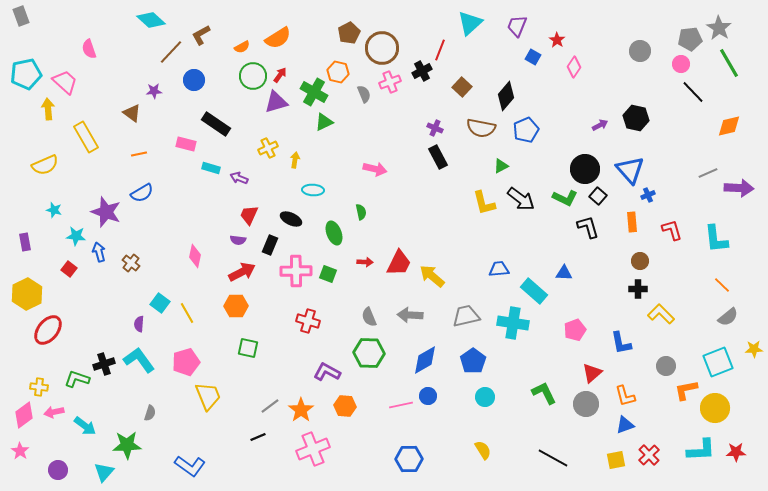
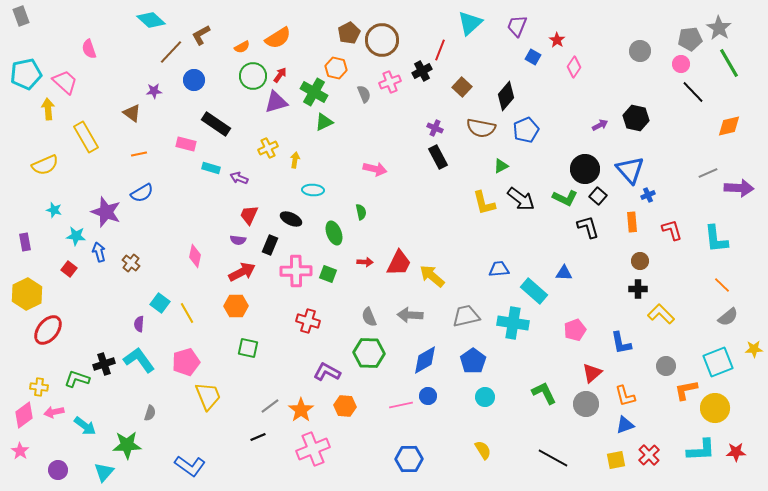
brown circle at (382, 48): moved 8 px up
orange hexagon at (338, 72): moved 2 px left, 4 px up
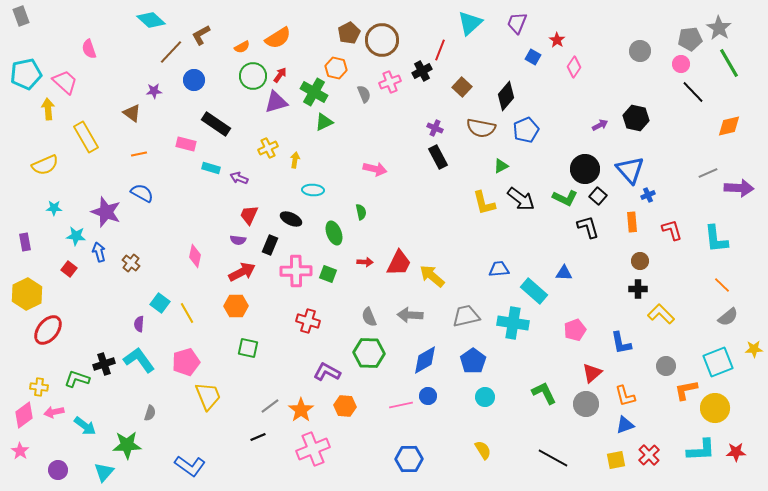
purple trapezoid at (517, 26): moved 3 px up
blue semicircle at (142, 193): rotated 120 degrees counterclockwise
cyan star at (54, 210): moved 2 px up; rotated 14 degrees counterclockwise
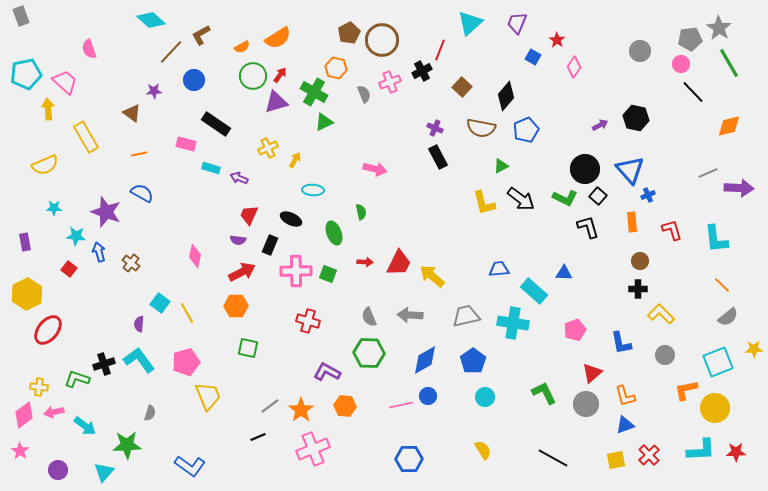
yellow arrow at (295, 160): rotated 21 degrees clockwise
gray circle at (666, 366): moved 1 px left, 11 px up
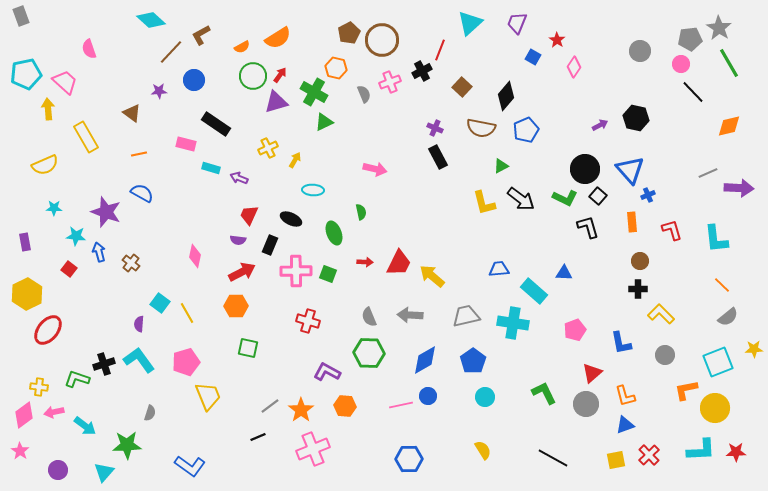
purple star at (154, 91): moved 5 px right
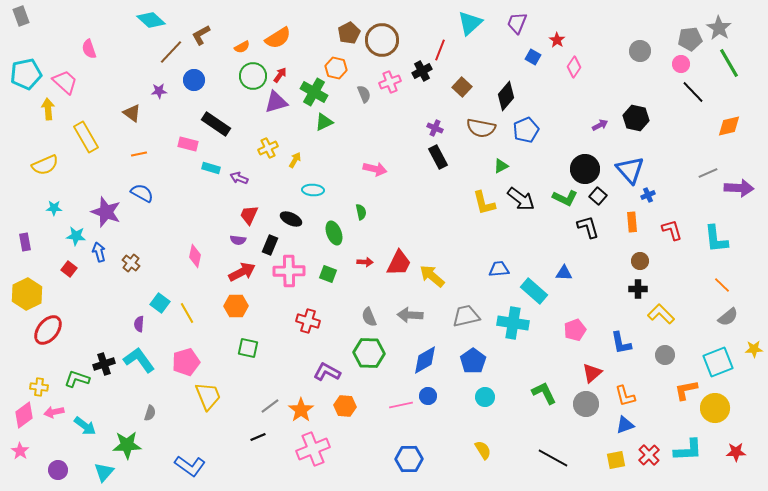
pink rectangle at (186, 144): moved 2 px right
pink cross at (296, 271): moved 7 px left
cyan L-shape at (701, 450): moved 13 px left
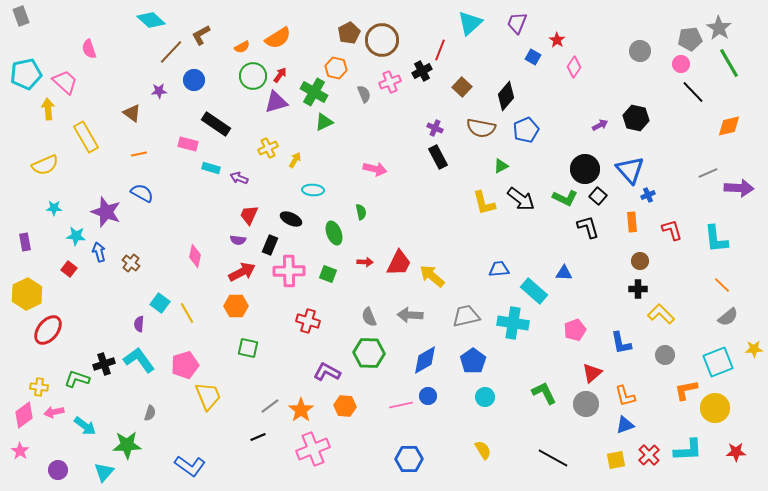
pink pentagon at (186, 362): moved 1 px left, 3 px down
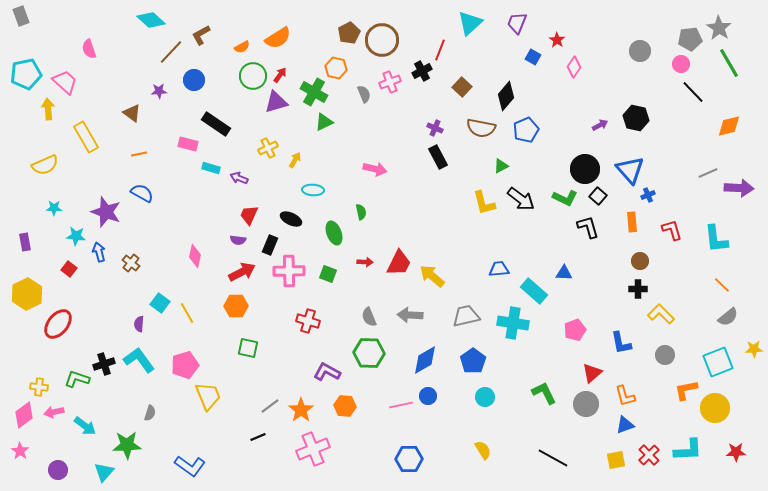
red ellipse at (48, 330): moved 10 px right, 6 px up
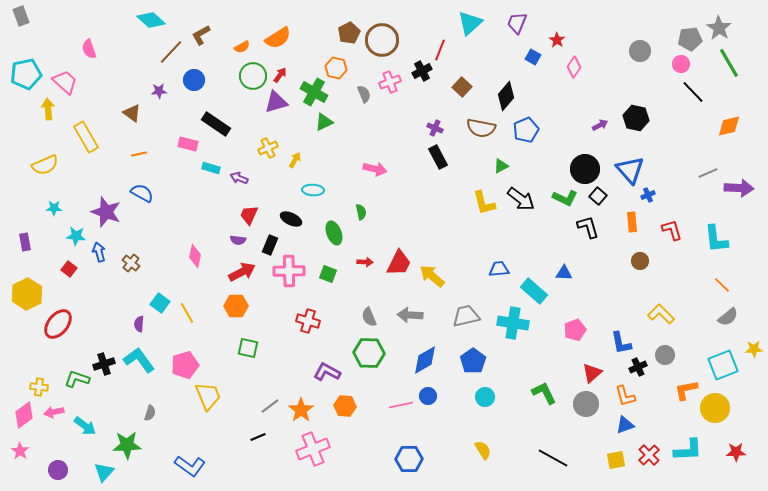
black cross at (638, 289): moved 78 px down; rotated 24 degrees counterclockwise
cyan square at (718, 362): moved 5 px right, 3 px down
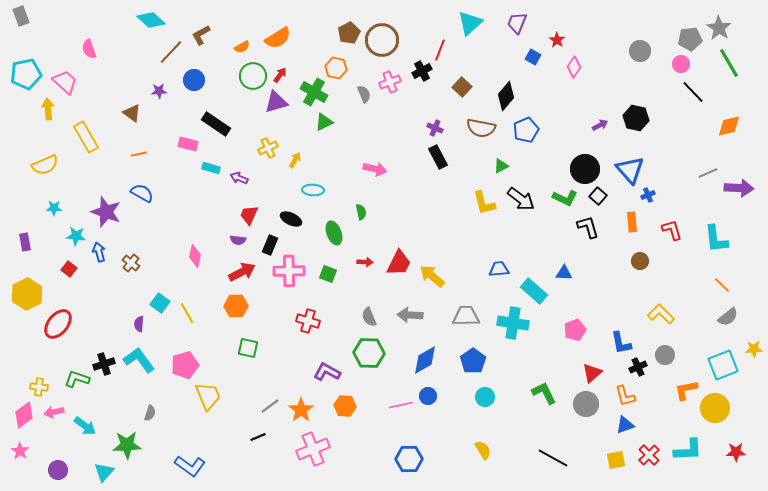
gray trapezoid at (466, 316): rotated 12 degrees clockwise
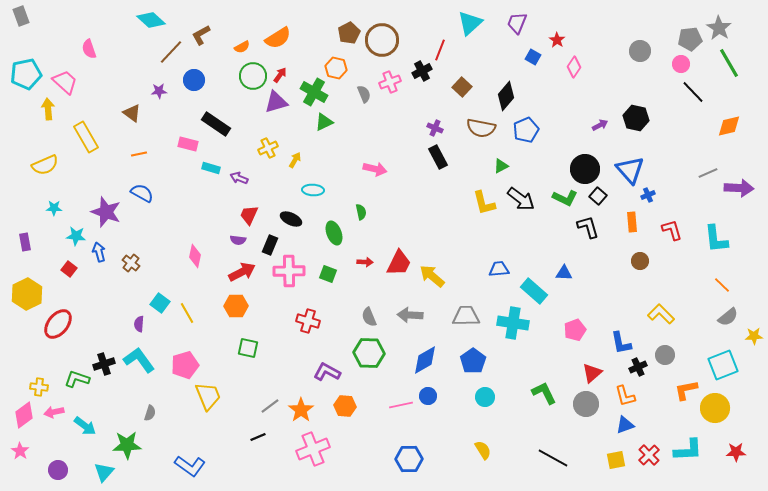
yellow star at (754, 349): moved 13 px up
